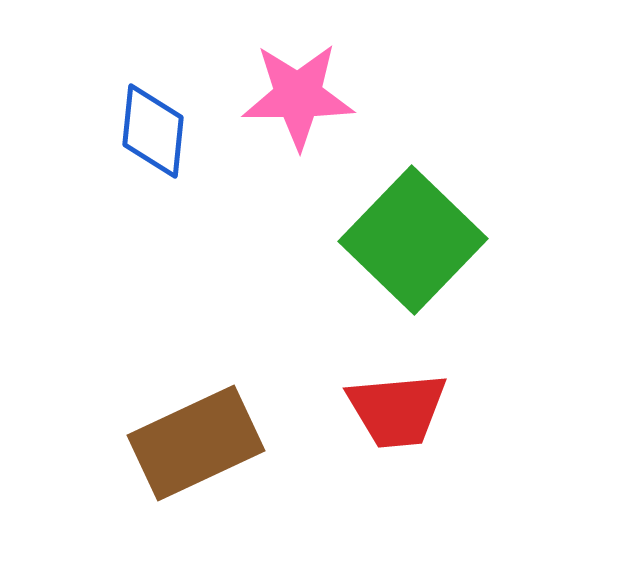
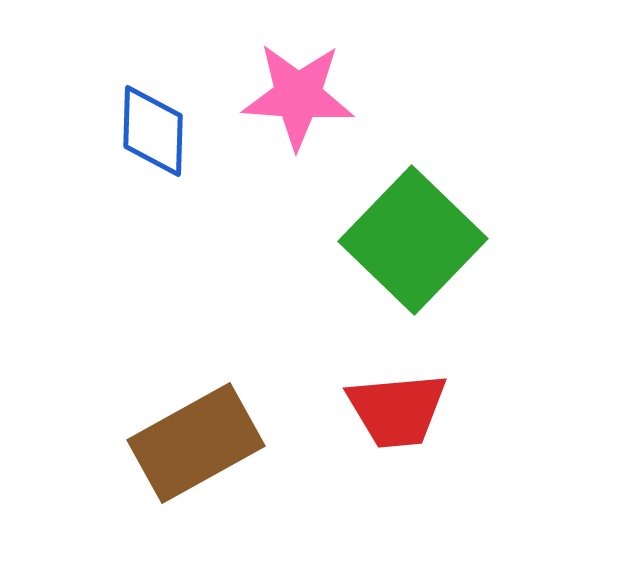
pink star: rotated 4 degrees clockwise
blue diamond: rotated 4 degrees counterclockwise
brown rectangle: rotated 4 degrees counterclockwise
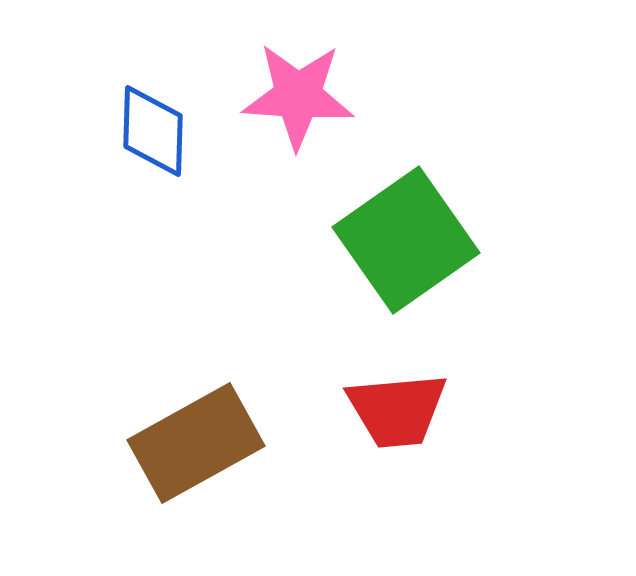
green square: moved 7 px left; rotated 11 degrees clockwise
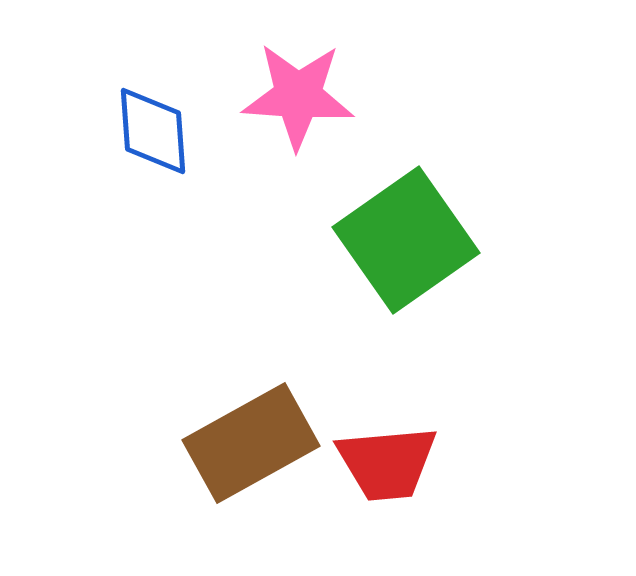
blue diamond: rotated 6 degrees counterclockwise
red trapezoid: moved 10 px left, 53 px down
brown rectangle: moved 55 px right
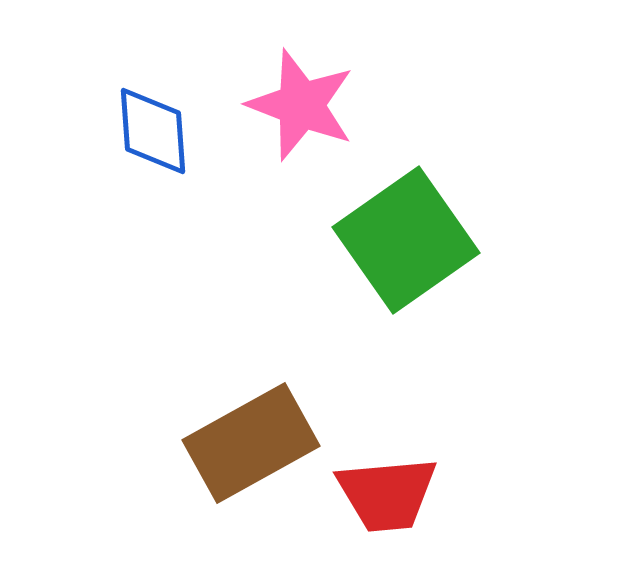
pink star: moved 3 px right, 9 px down; rotated 17 degrees clockwise
red trapezoid: moved 31 px down
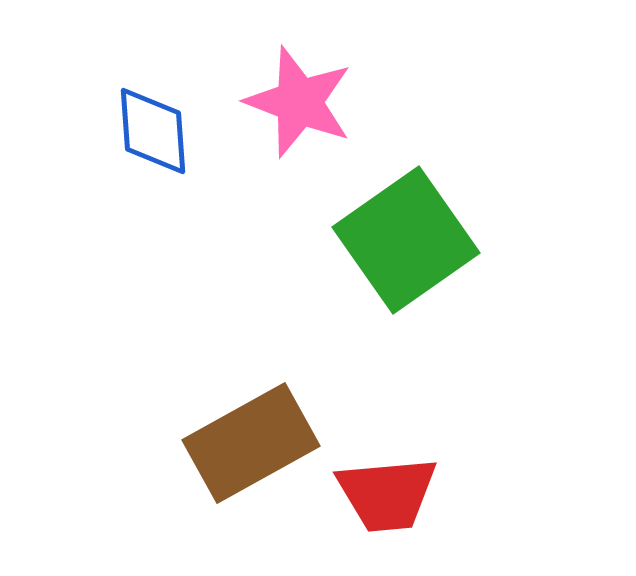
pink star: moved 2 px left, 3 px up
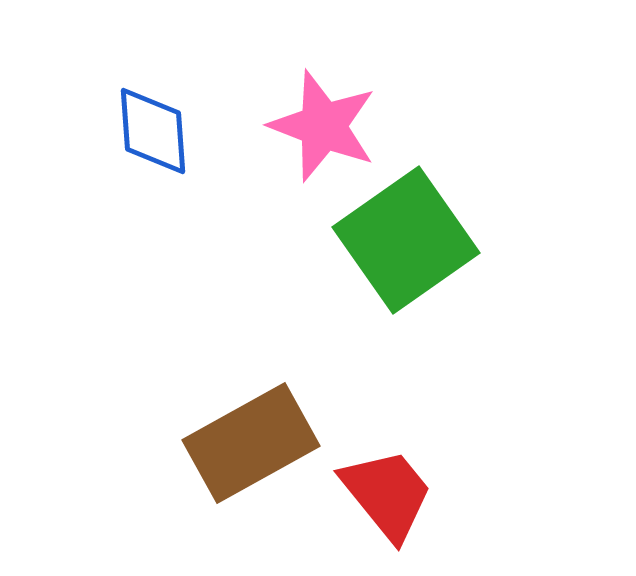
pink star: moved 24 px right, 24 px down
red trapezoid: rotated 124 degrees counterclockwise
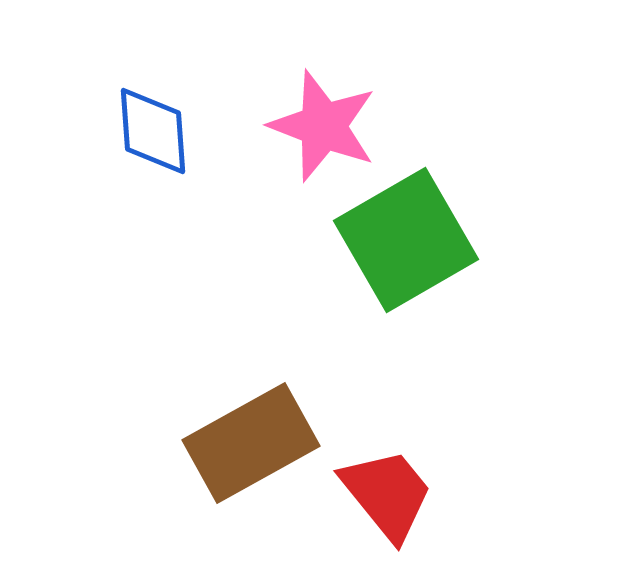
green square: rotated 5 degrees clockwise
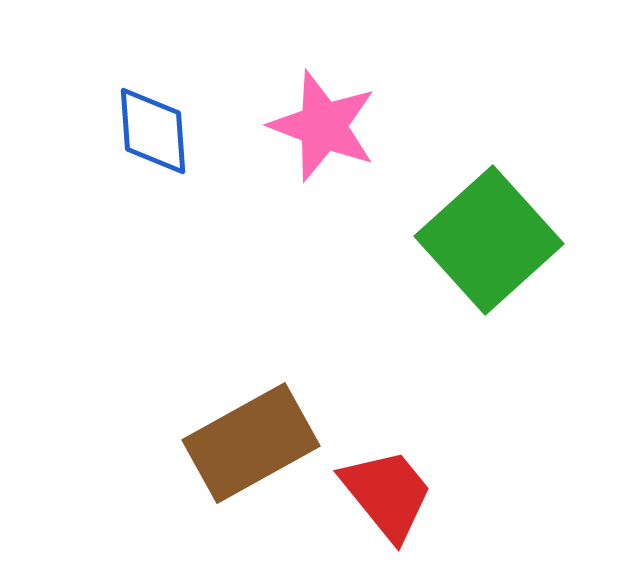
green square: moved 83 px right; rotated 12 degrees counterclockwise
